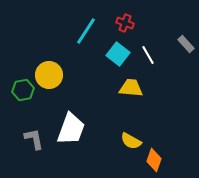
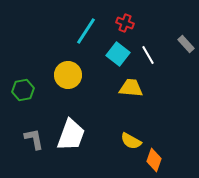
yellow circle: moved 19 px right
white trapezoid: moved 6 px down
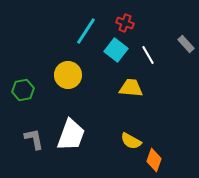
cyan square: moved 2 px left, 4 px up
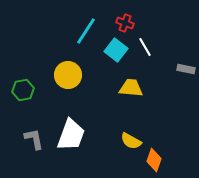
gray rectangle: moved 25 px down; rotated 36 degrees counterclockwise
white line: moved 3 px left, 8 px up
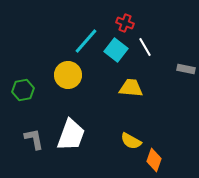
cyan line: moved 10 px down; rotated 8 degrees clockwise
